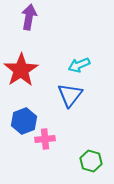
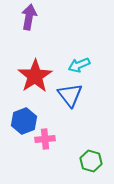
red star: moved 14 px right, 6 px down
blue triangle: rotated 16 degrees counterclockwise
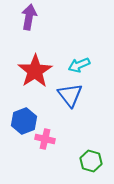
red star: moved 5 px up
pink cross: rotated 18 degrees clockwise
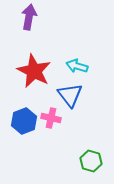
cyan arrow: moved 2 px left, 1 px down; rotated 40 degrees clockwise
red star: moved 1 px left; rotated 12 degrees counterclockwise
pink cross: moved 6 px right, 21 px up
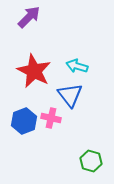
purple arrow: rotated 35 degrees clockwise
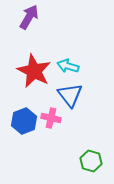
purple arrow: rotated 15 degrees counterclockwise
cyan arrow: moved 9 px left
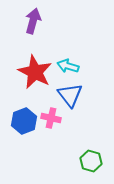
purple arrow: moved 4 px right, 4 px down; rotated 15 degrees counterclockwise
red star: moved 1 px right, 1 px down
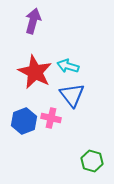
blue triangle: moved 2 px right
green hexagon: moved 1 px right
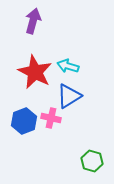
blue triangle: moved 3 px left, 1 px down; rotated 36 degrees clockwise
